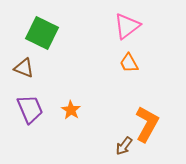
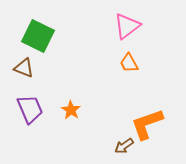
green square: moved 4 px left, 3 px down
orange L-shape: rotated 138 degrees counterclockwise
brown arrow: rotated 18 degrees clockwise
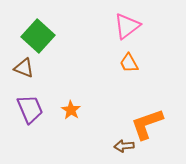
green square: rotated 16 degrees clockwise
brown arrow: rotated 30 degrees clockwise
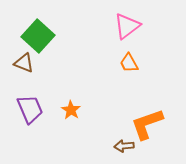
brown triangle: moved 5 px up
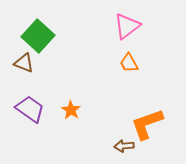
purple trapezoid: rotated 32 degrees counterclockwise
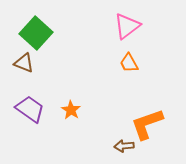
green square: moved 2 px left, 3 px up
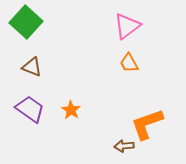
green square: moved 10 px left, 11 px up
brown triangle: moved 8 px right, 4 px down
